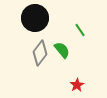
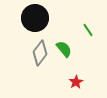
green line: moved 8 px right
green semicircle: moved 2 px right, 1 px up
red star: moved 1 px left, 3 px up
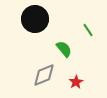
black circle: moved 1 px down
gray diamond: moved 4 px right, 22 px down; rotated 30 degrees clockwise
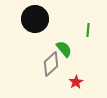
green line: rotated 40 degrees clockwise
gray diamond: moved 7 px right, 11 px up; rotated 20 degrees counterclockwise
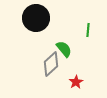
black circle: moved 1 px right, 1 px up
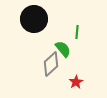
black circle: moved 2 px left, 1 px down
green line: moved 11 px left, 2 px down
green semicircle: moved 1 px left
